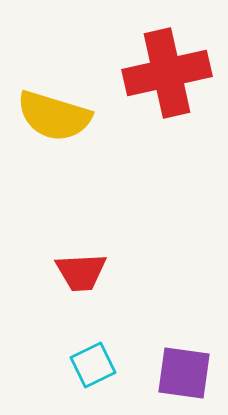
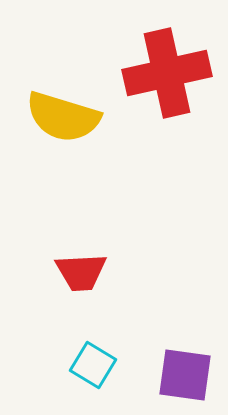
yellow semicircle: moved 9 px right, 1 px down
cyan square: rotated 33 degrees counterclockwise
purple square: moved 1 px right, 2 px down
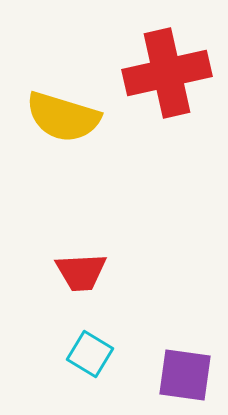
cyan square: moved 3 px left, 11 px up
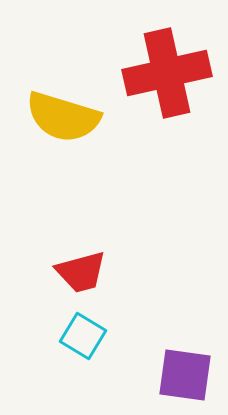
red trapezoid: rotated 12 degrees counterclockwise
cyan square: moved 7 px left, 18 px up
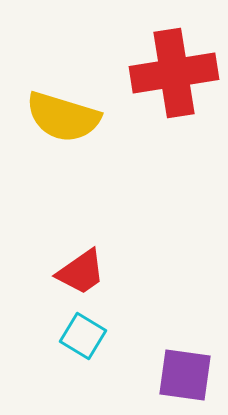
red cross: moved 7 px right; rotated 4 degrees clockwise
red trapezoid: rotated 20 degrees counterclockwise
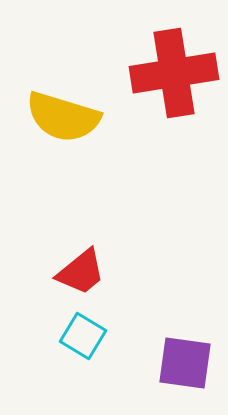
red trapezoid: rotated 4 degrees counterclockwise
purple square: moved 12 px up
